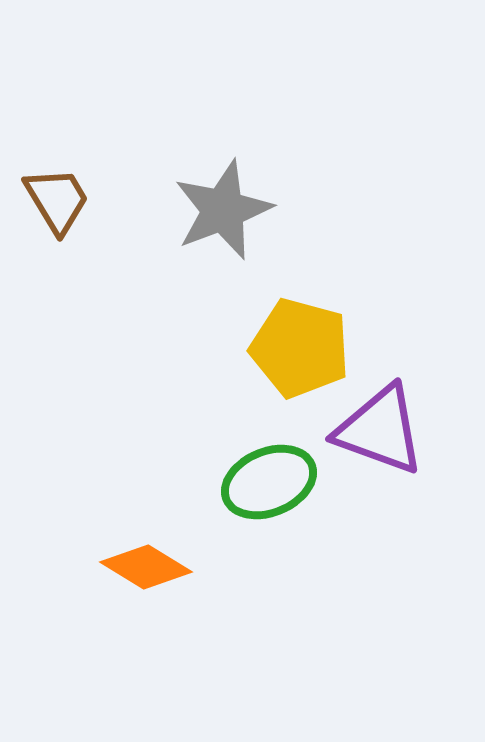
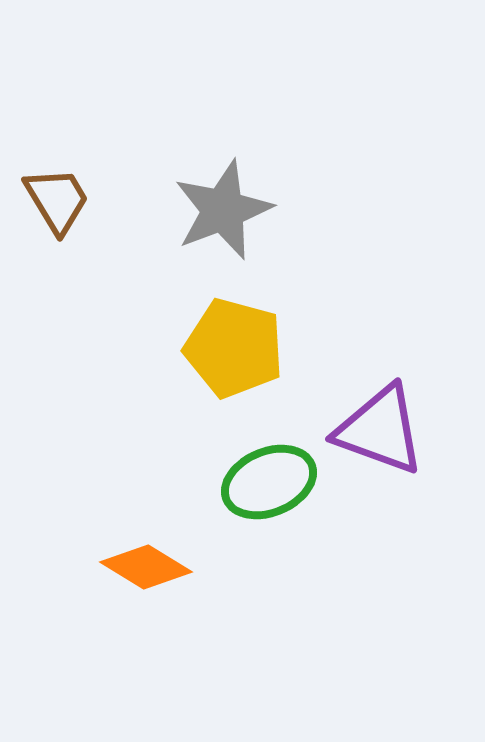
yellow pentagon: moved 66 px left
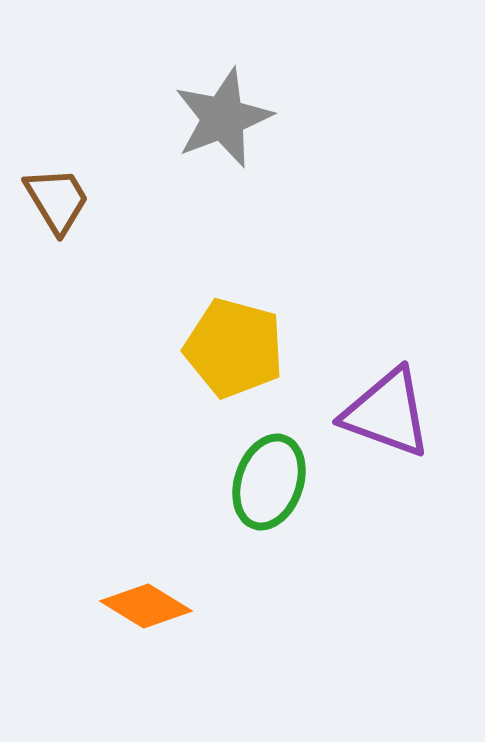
gray star: moved 92 px up
purple triangle: moved 7 px right, 17 px up
green ellipse: rotated 48 degrees counterclockwise
orange diamond: moved 39 px down
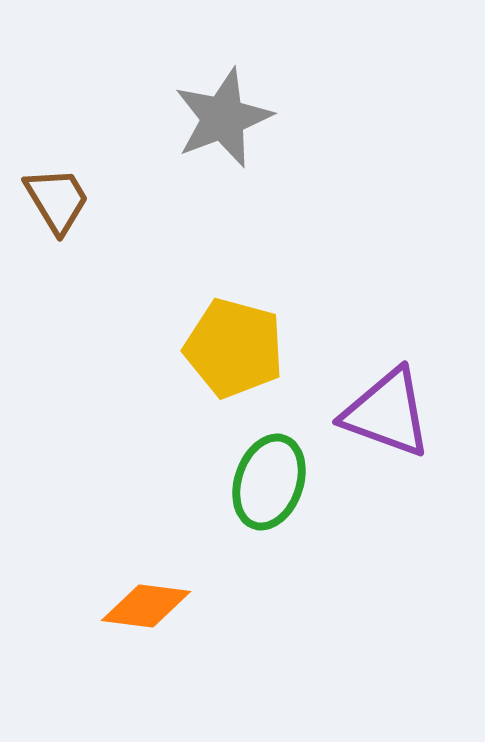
orange diamond: rotated 24 degrees counterclockwise
